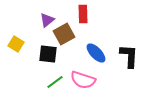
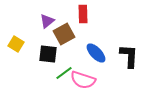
purple triangle: moved 1 px down
green line: moved 9 px right, 9 px up
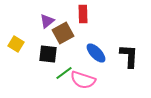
brown square: moved 1 px left, 1 px up
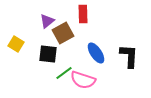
blue ellipse: rotated 10 degrees clockwise
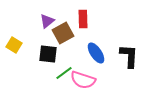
red rectangle: moved 5 px down
yellow square: moved 2 px left, 1 px down
